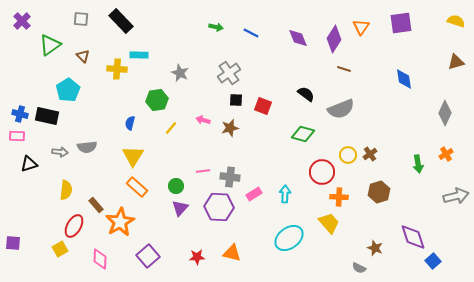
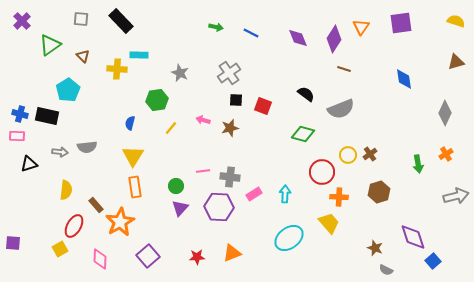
orange rectangle at (137, 187): moved 2 px left; rotated 40 degrees clockwise
orange triangle at (232, 253): rotated 36 degrees counterclockwise
gray semicircle at (359, 268): moved 27 px right, 2 px down
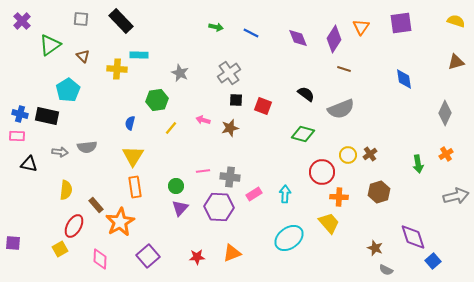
black triangle at (29, 164): rotated 30 degrees clockwise
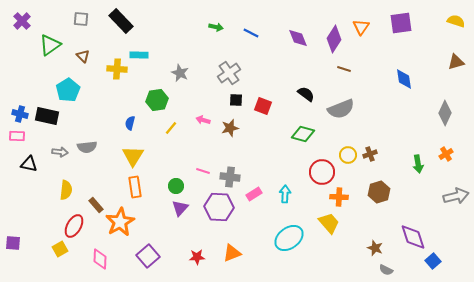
brown cross at (370, 154): rotated 16 degrees clockwise
pink line at (203, 171): rotated 24 degrees clockwise
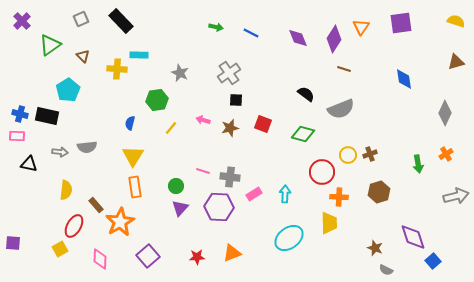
gray square at (81, 19): rotated 28 degrees counterclockwise
red square at (263, 106): moved 18 px down
yellow trapezoid at (329, 223): rotated 40 degrees clockwise
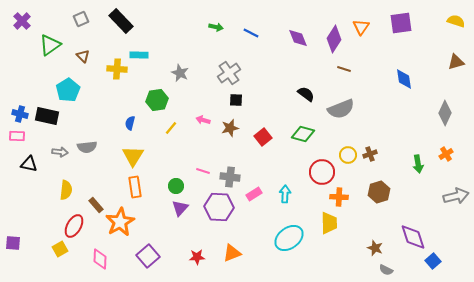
red square at (263, 124): moved 13 px down; rotated 30 degrees clockwise
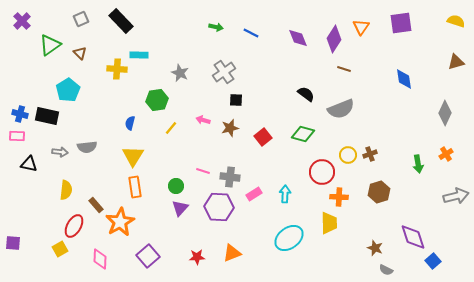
brown triangle at (83, 56): moved 3 px left, 3 px up
gray cross at (229, 73): moved 5 px left, 1 px up
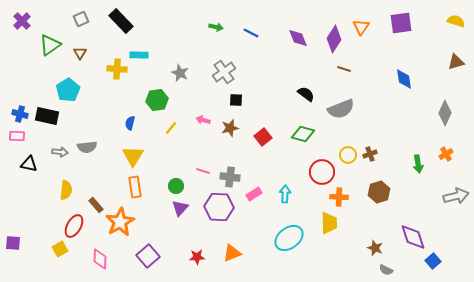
brown triangle at (80, 53): rotated 16 degrees clockwise
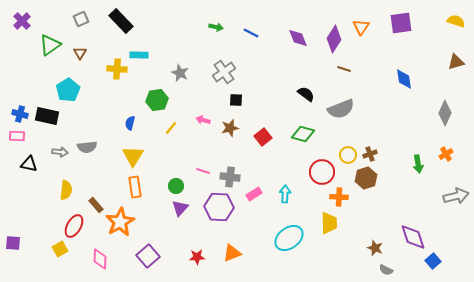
brown hexagon at (379, 192): moved 13 px left, 14 px up
